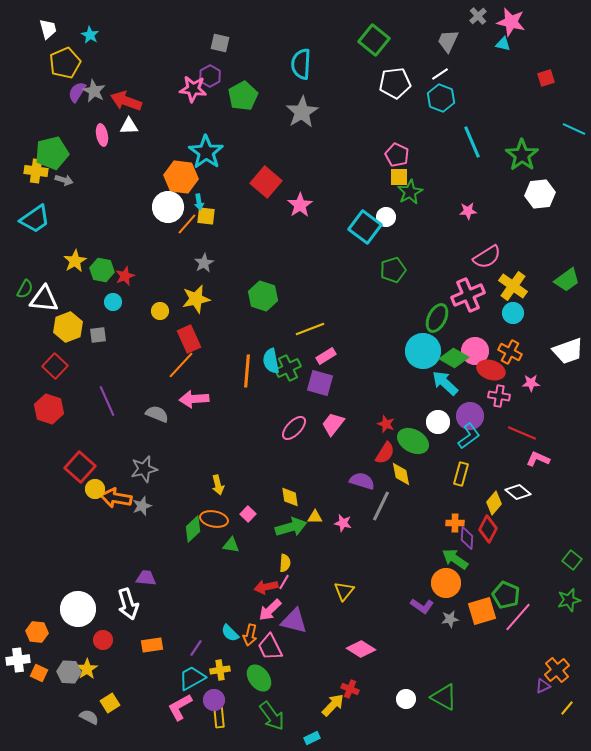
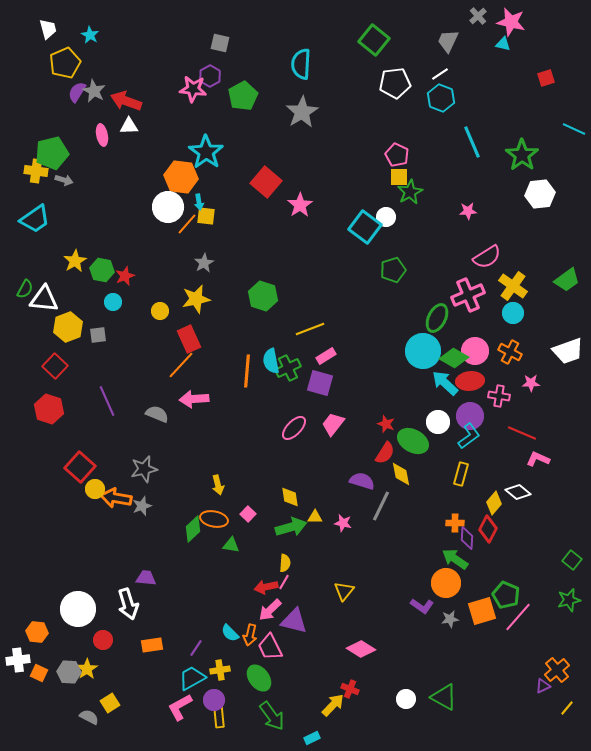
red ellipse at (491, 370): moved 21 px left, 11 px down; rotated 24 degrees counterclockwise
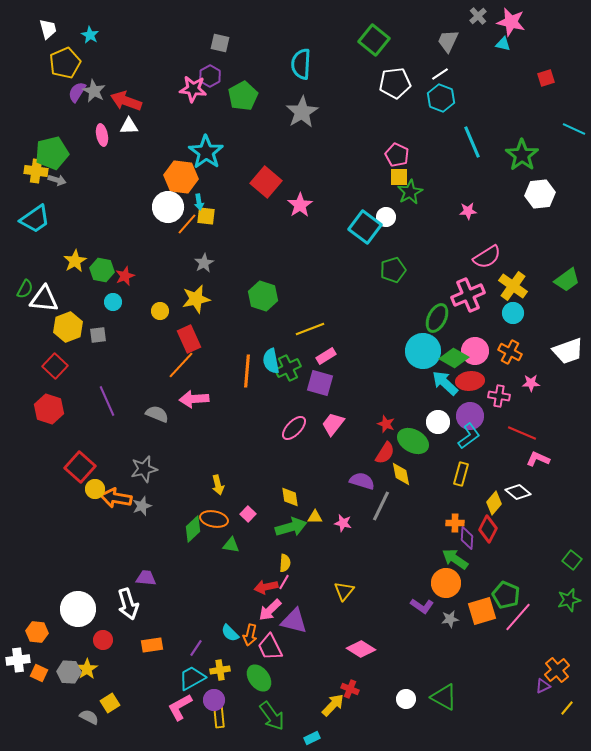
gray arrow at (64, 180): moved 7 px left
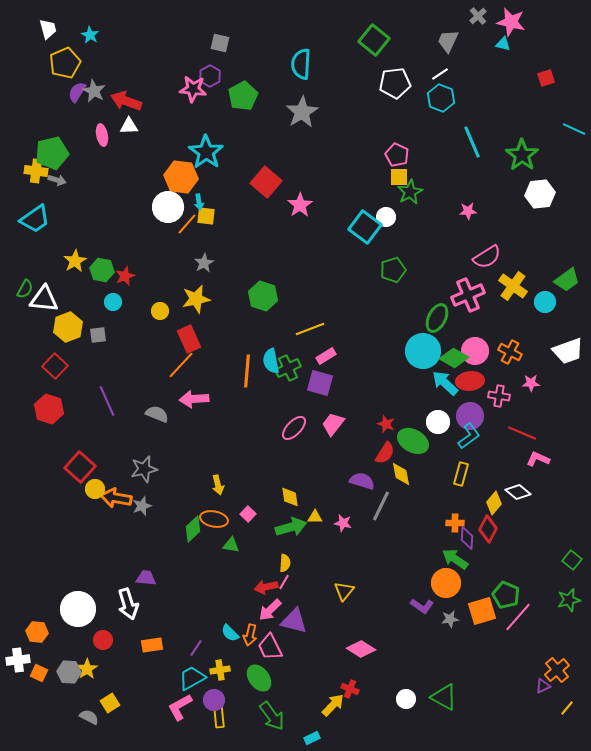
cyan circle at (513, 313): moved 32 px right, 11 px up
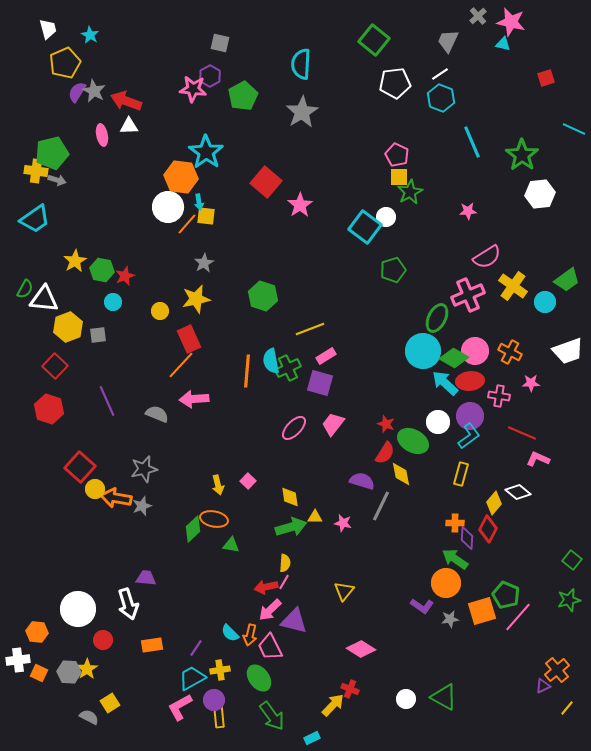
pink square at (248, 514): moved 33 px up
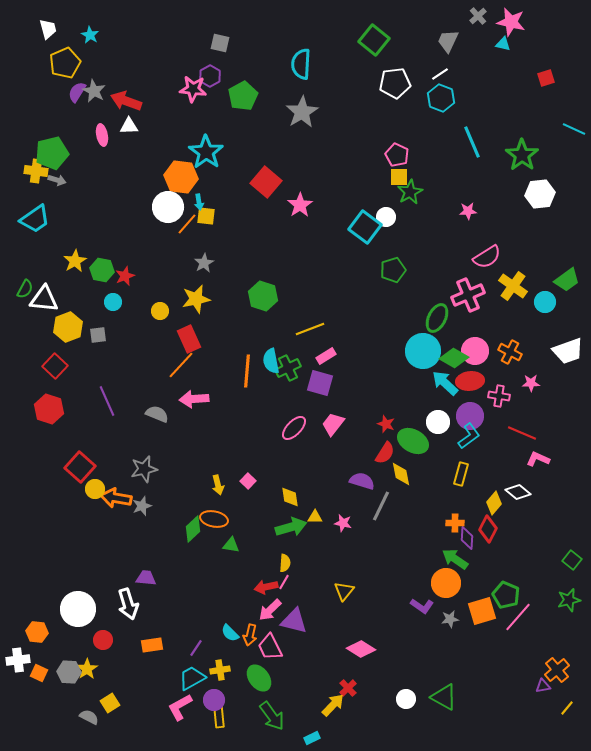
purple triangle at (543, 686): rotated 14 degrees clockwise
red cross at (350, 689): moved 2 px left, 1 px up; rotated 24 degrees clockwise
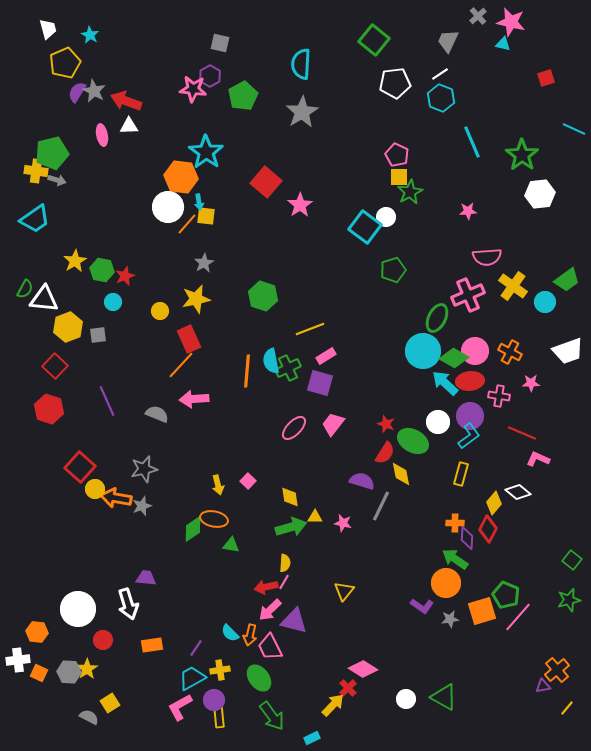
pink semicircle at (487, 257): rotated 28 degrees clockwise
green diamond at (193, 529): rotated 8 degrees clockwise
pink diamond at (361, 649): moved 2 px right, 20 px down
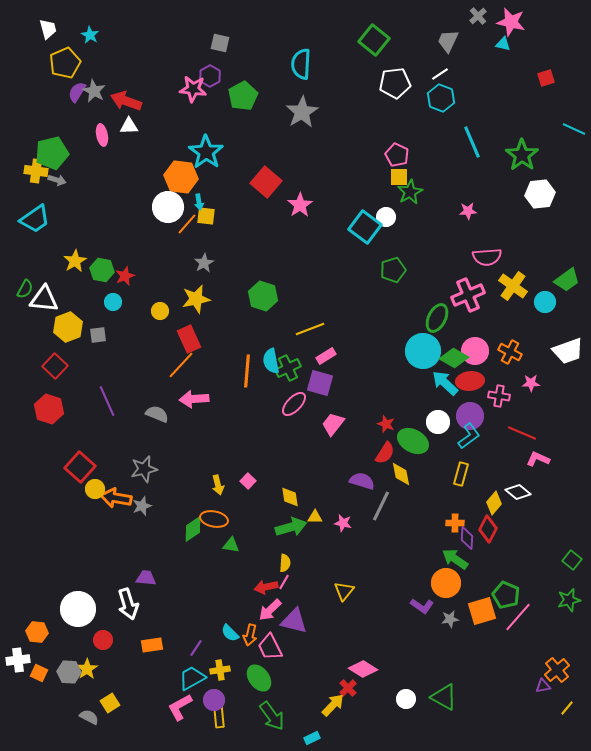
pink ellipse at (294, 428): moved 24 px up
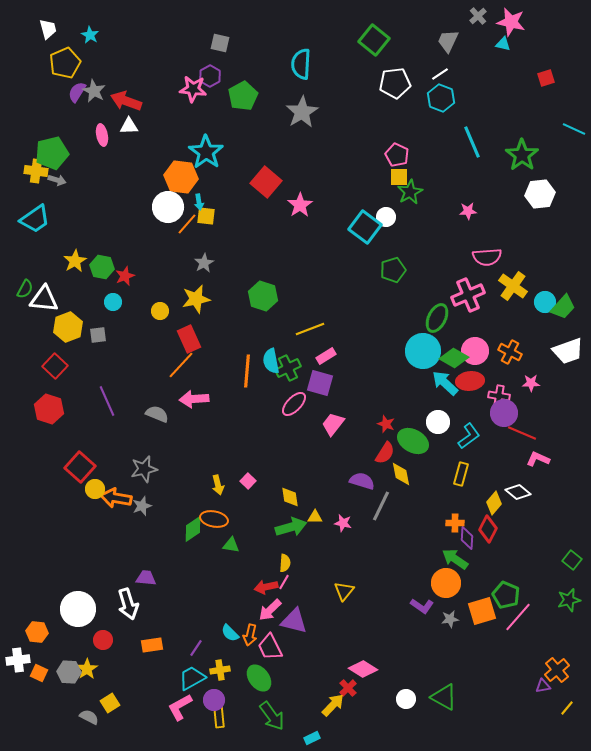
green hexagon at (102, 270): moved 3 px up
green trapezoid at (567, 280): moved 4 px left, 27 px down; rotated 12 degrees counterclockwise
purple circle at (470, 416): moved 34 px right, 3 px up
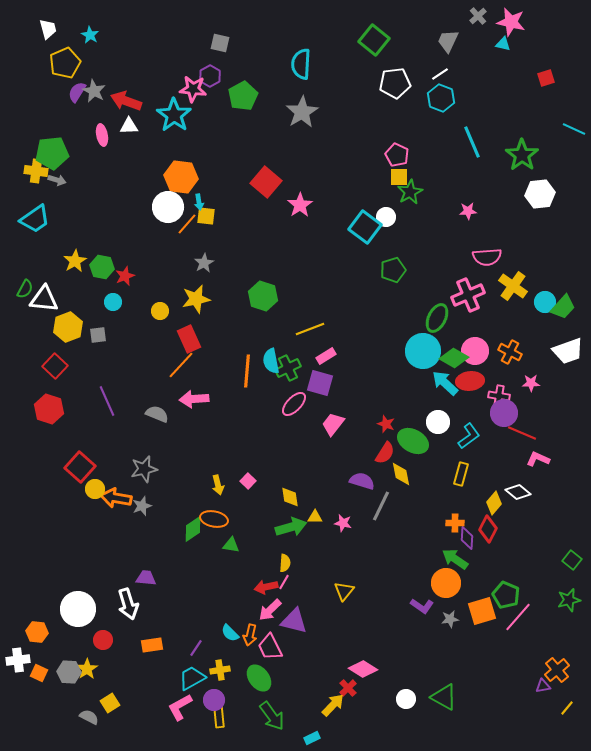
cyan star at (206, 152): moved 32 px left, 37 px up
green pentagon at (52, 153): rotated 8 degrees clockwise
